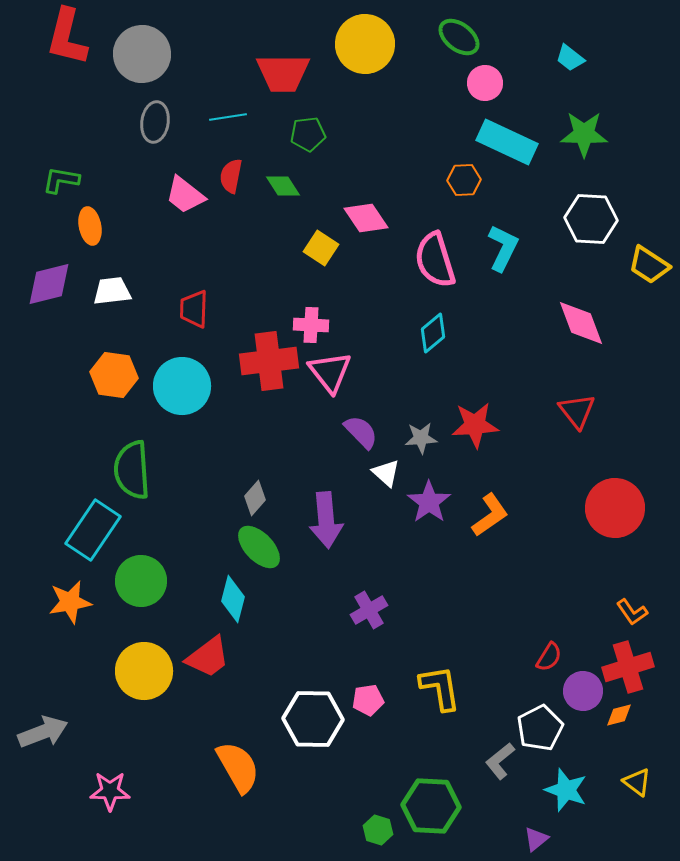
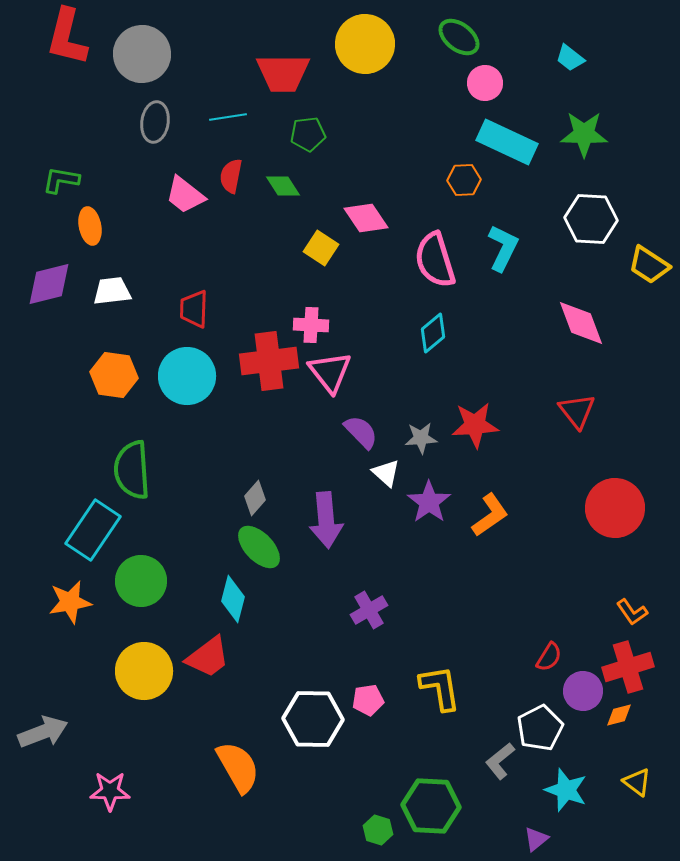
cyan circle at (182, 386): moved 5 px right, 10 px up
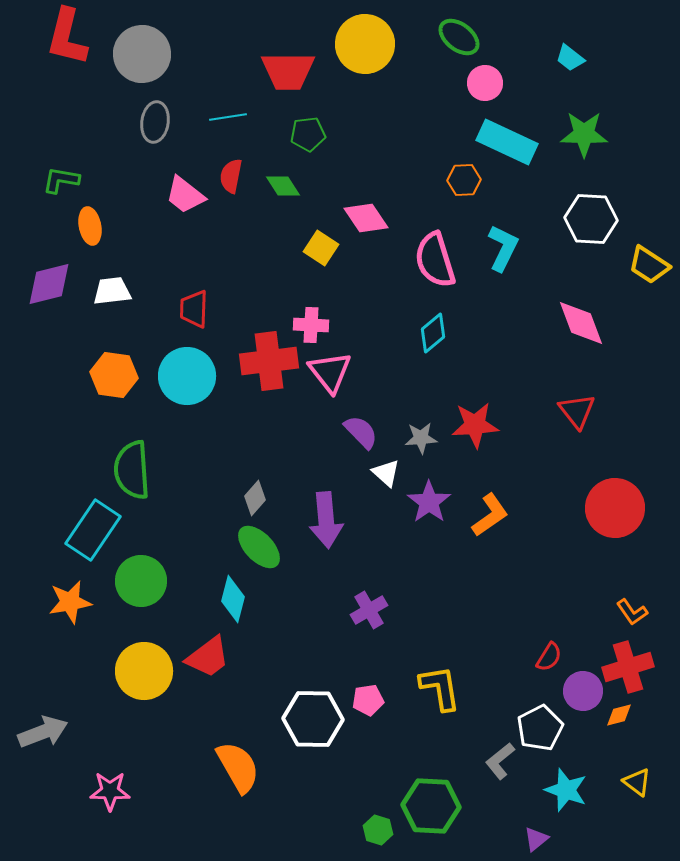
red trapezoid at (283, 73): moved 5 px right, 2 px up
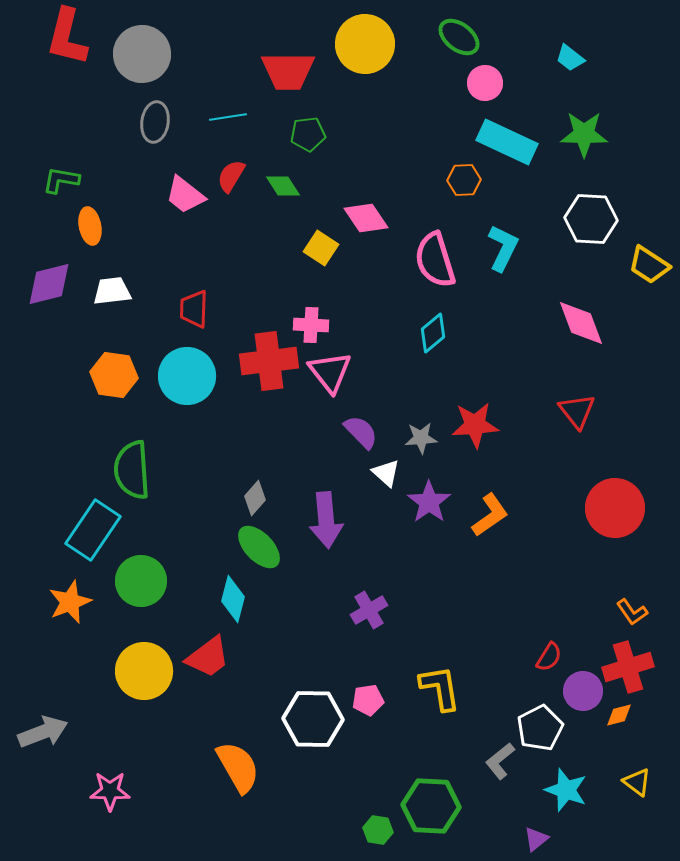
red semicircle at (231, 176): rotated 20 degrees clockwise
orange star at (70, 602): rotated 12 degrees counterclockwise
green hexagon at (378, 830): rotated 8 degrees counterclockwise
